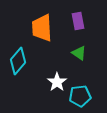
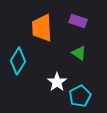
purple rectangle: rotated 60 degrees counterclockwise
cyan diamond: rotated 8 degrees counterclockwise
cyan pentagon: rotated 20 degrees counterclockwise
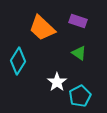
orange trapezoid: rotated 44 degrees counterclockwise
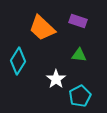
green triangle: moved 2 px down; rotated 28 degrees counterclockwise
white star: moved 1 px left, 3 px up
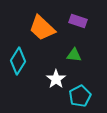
green triangle: moved 5 px left
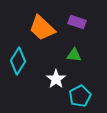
purple rectangle: moved 1 px left, 1 px down
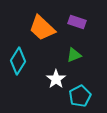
green triangle: rotated 28 degrees counterclockwise
